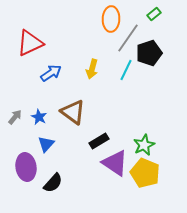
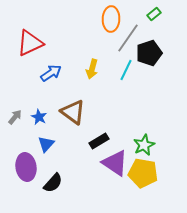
yellow pentagon: moved 2 px left; rotated 12 degrees counterclockwise
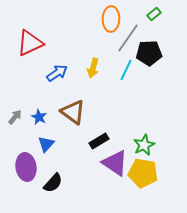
black pentagon: rotated 15 degrees clockwise
yellow arrow: moved 1 px right, 1 px up
blue arrow: moved 6 px right
